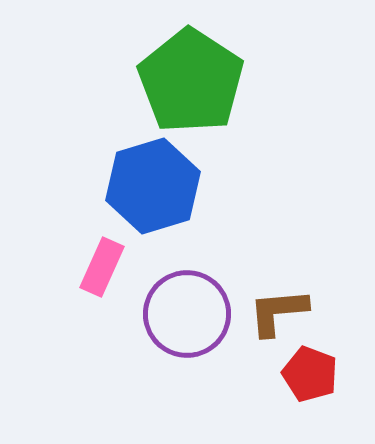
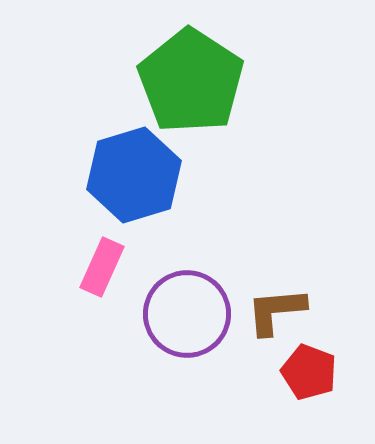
blue hexagon: moved 19 px left, 11 px up
brown L-shape: moved 2 px left, 1 px up
red pentagon: moved 1 px left, 2 px up
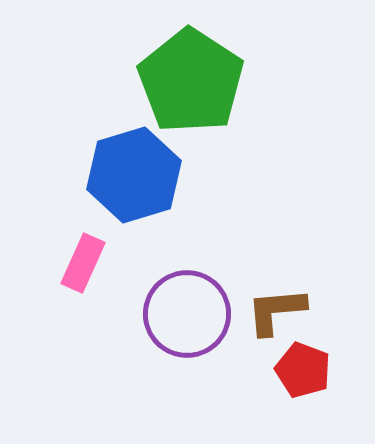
pink rectangle: moved 19 px left, 4 px up
red pentagon: moved 6 px left, 2 px up
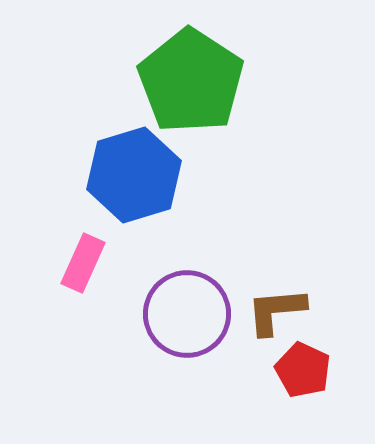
red pentagon: rotated 4 degrees clockwise
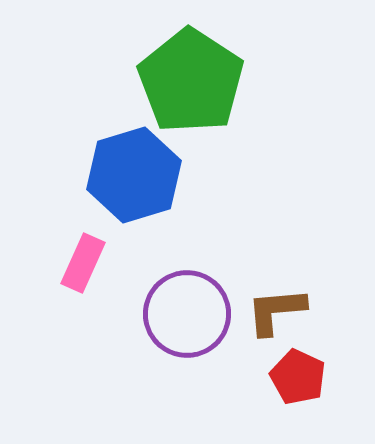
red pentagon: moved 5 px left, 7 px down
